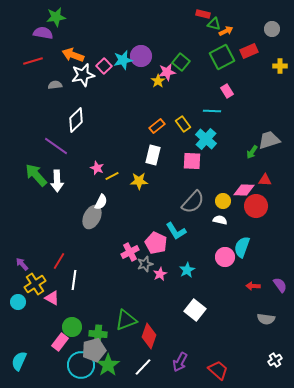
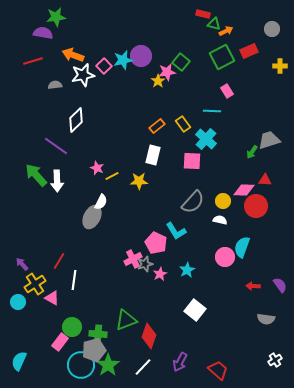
pink cross at (130, 252): moved 3 px right, 7 px down
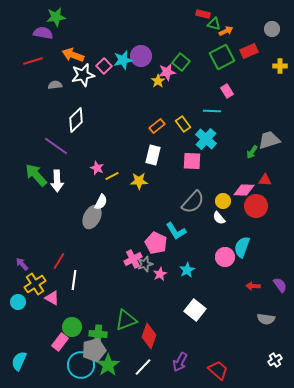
white semicircle at (220, 220): moved 1 px left, 2 px up; rotated 144 degrees counterclockwise
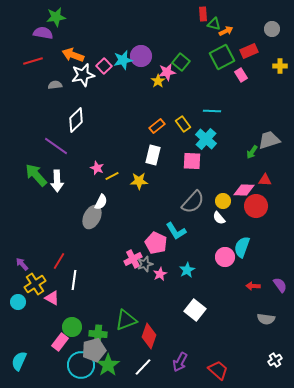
red rectangle at (203, 14): rotated 72 degrees clockwise
pink rectangle at (227, 91): moved 14 px right, 16 px up
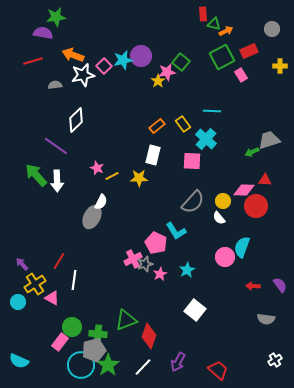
green arrow at (252, 152): rotated 32 degrees clockwise
yellow star at (139, 181): moved 3 px up
cyan semicircle at (19, 361): rotated 90 degrees counterclockwise
purple arrow at (180, 362): moved 2 px left
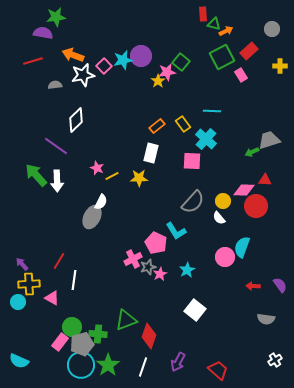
red rectangle at (249, 51): rotated 18 degrees counterclockwise
white rectangle at (153, 155): moved 2 px left, 2 px up
gray star at (145, 264): moved 3 px right, 3 px down
yellow cross at (35, 284): moved 6 px left; rotated 30 degrees clockwise
gray pentagon at (94, 350): moved 12 px left, 6 px up
white line at (143, 367): rotated 24 degrees counterclockwise
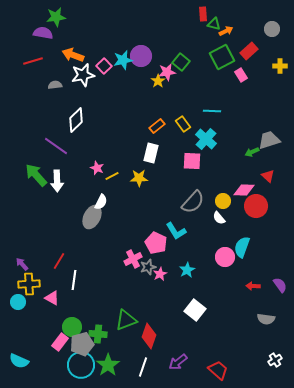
red triangle at (265, 180): moved 3 px right, 4 px up; rotated 40 degrees clockwise
purple arrow at (178, 362): rotated 24 degrees clockwise
